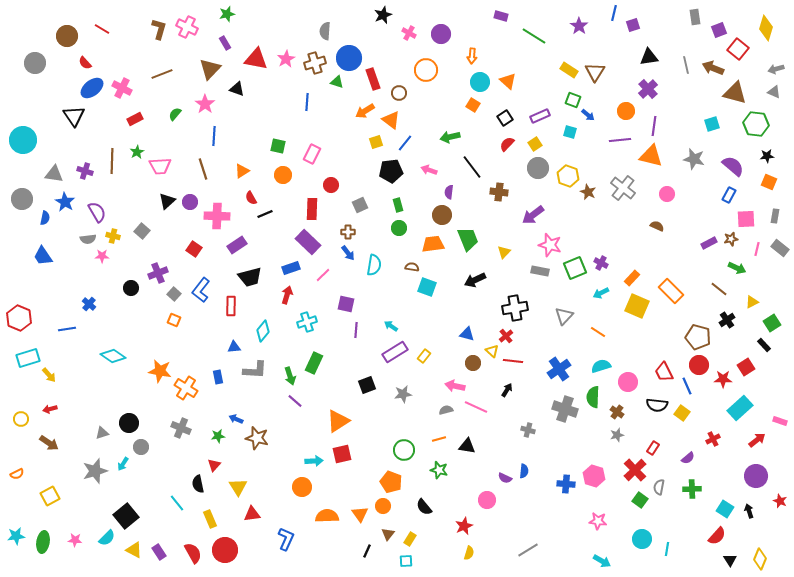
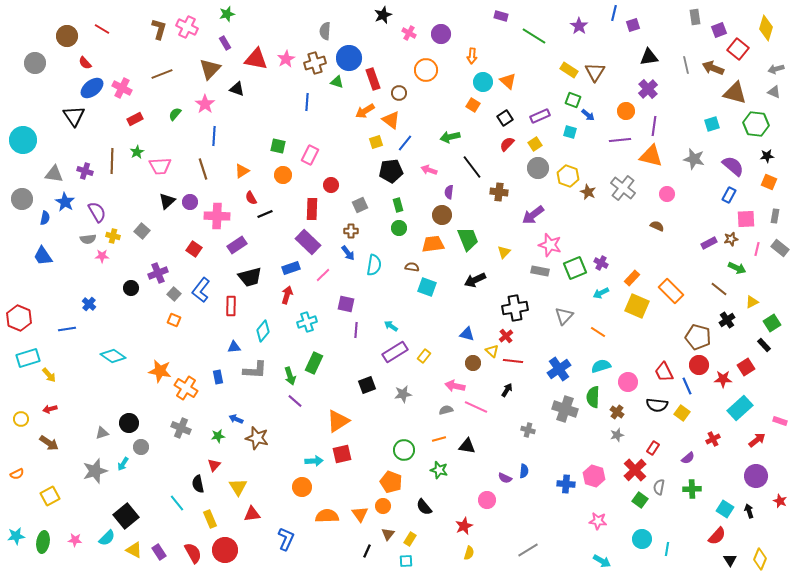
cyan circle at (480, 82): moved 3 px right
pink rectangle at (312, 154): moved 2 px left, 1 px down
brown cross at (348, 232): moved 3 px right, 1 px up
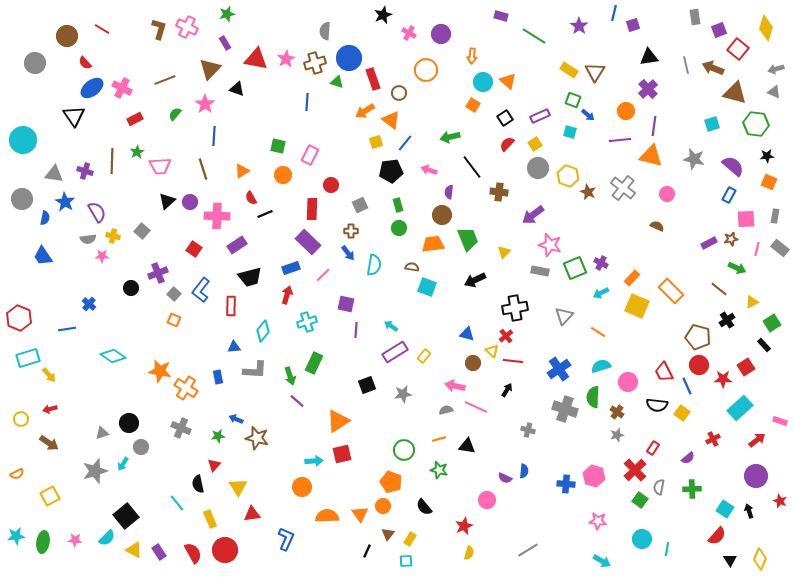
brown line at (162, 74): moved 3 px right, 6 px down
purple line at (295, 401): moved 2 px right
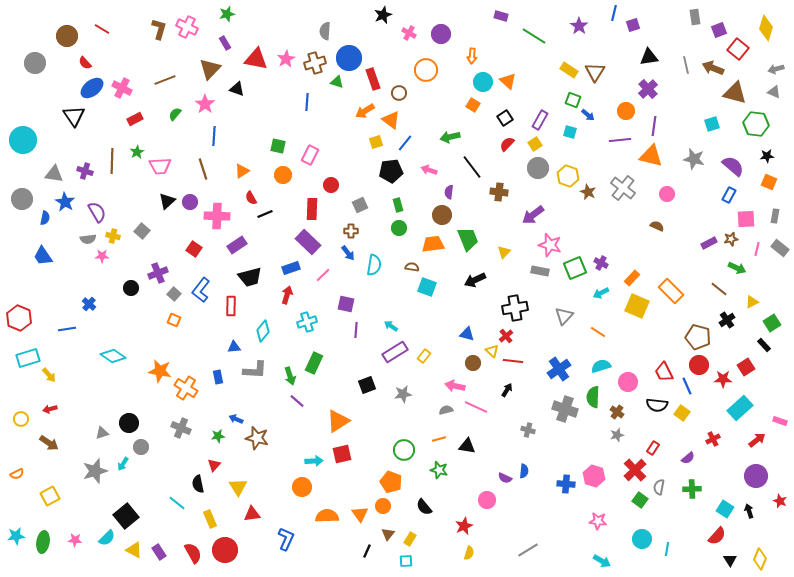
purple rectangle at (540, 116): moved 4 px down; rotated 36 degrees counterclockwise
cyan line at (177, 503): rotated 12 degrees counterclockwise
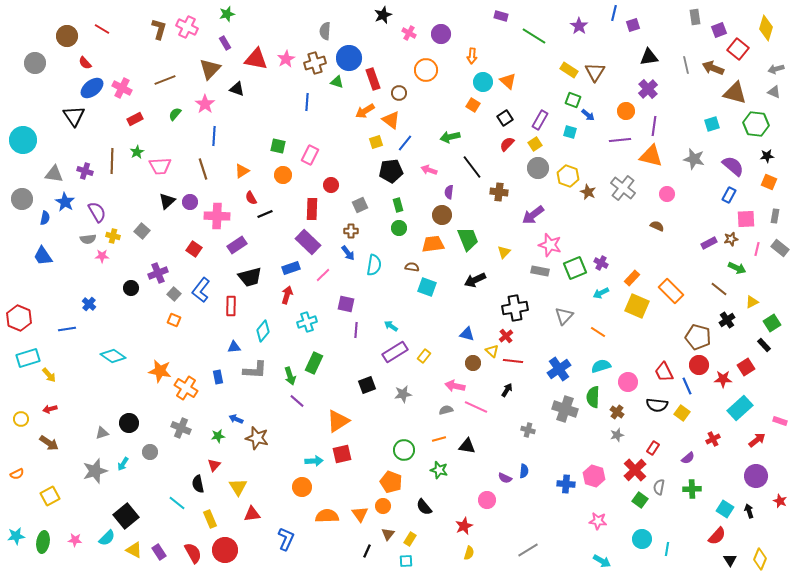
gray circle at (141, 447): moved 9 px right, 5 px down
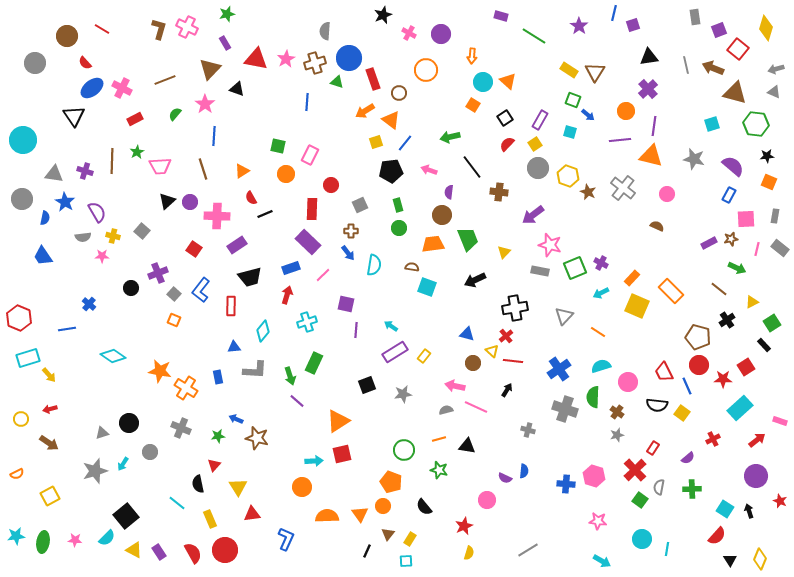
orange circle at (283, 175): moved 3 px right, 1 px up
gray semicircle at (88, 239): moved 5 px left, 2 px up
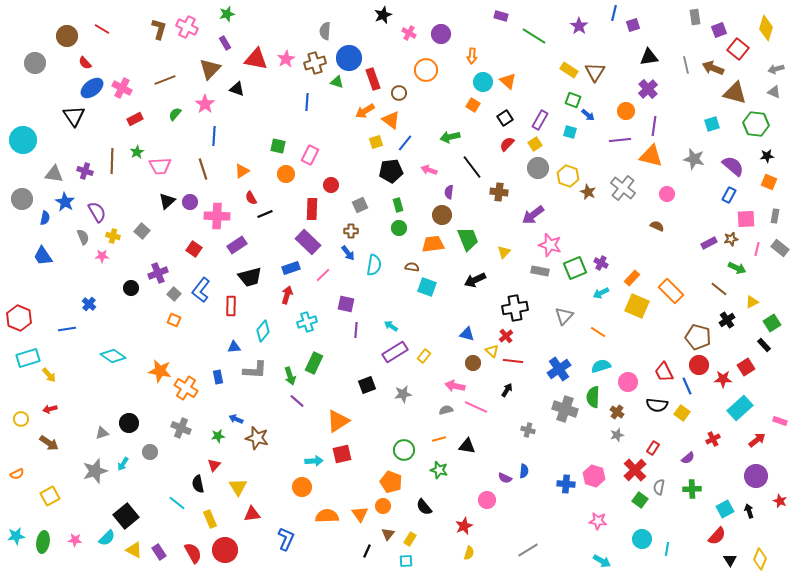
gray semicircle at (83, 237): rotated 105 degrees counterclockwise
cyan square at (725, 509): rotated 30 degrees clockwise
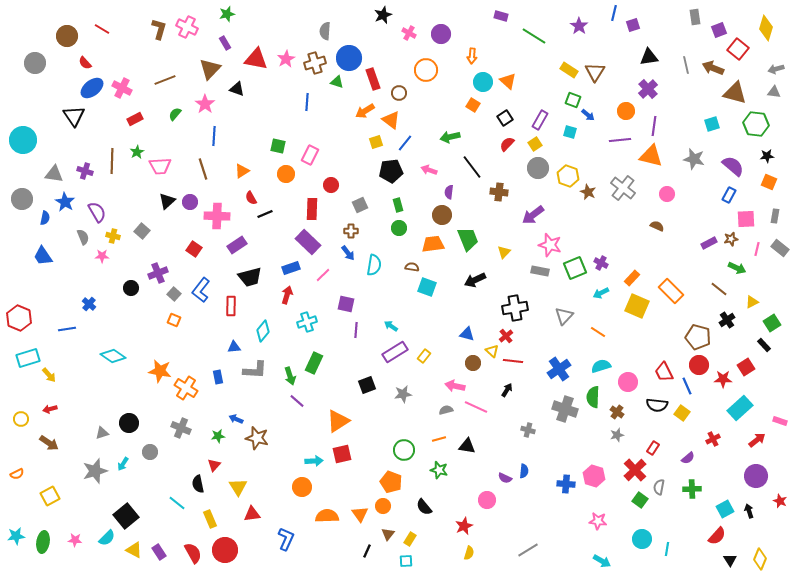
gray triangle at (774, 92): rotated 16 degrees counterclockwise
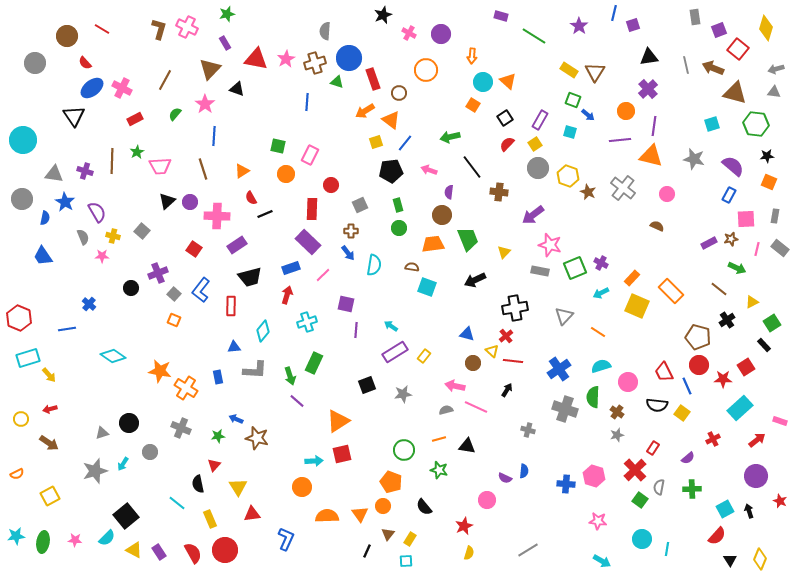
brown line at (165, 80): rotated 40 degrees counterclockwise
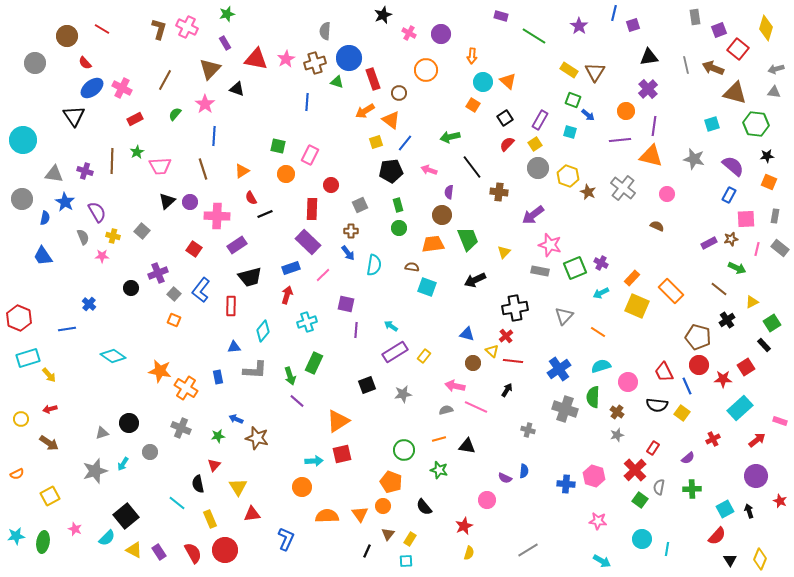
pink star at (75, 540): moved 11 px up; rotated 16 degrees clockwise
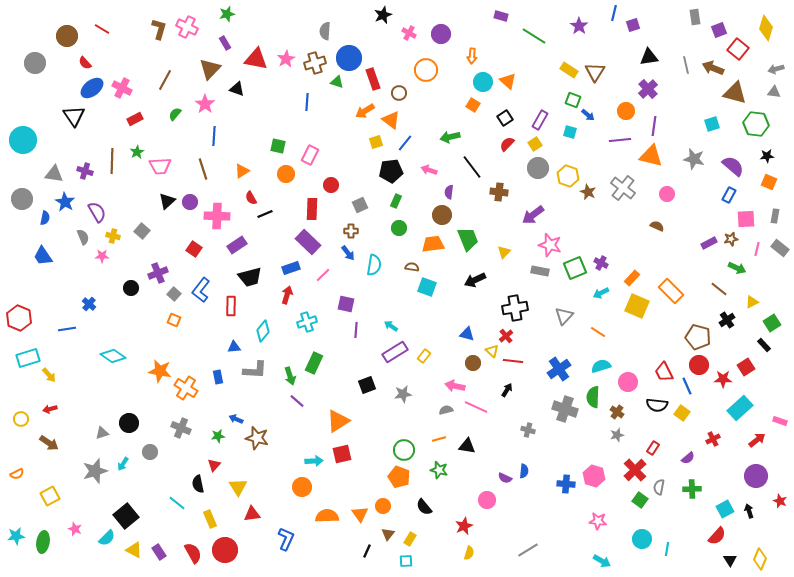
green rectangle at (398, 205): moved 2 px left, 4 px up; rotated 40 degrees clockwise
orange pentagon at (391, 482): moved 8 px right, 5 px up
